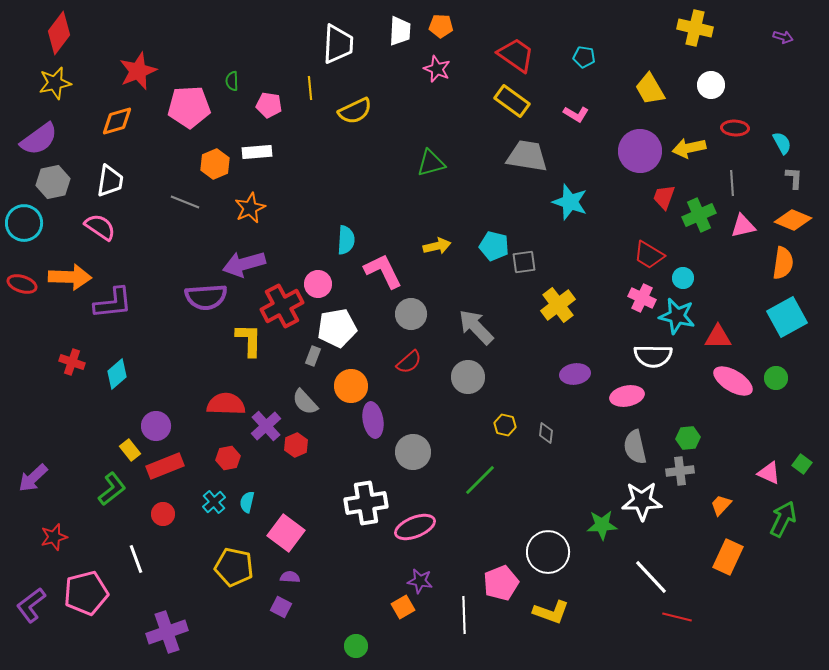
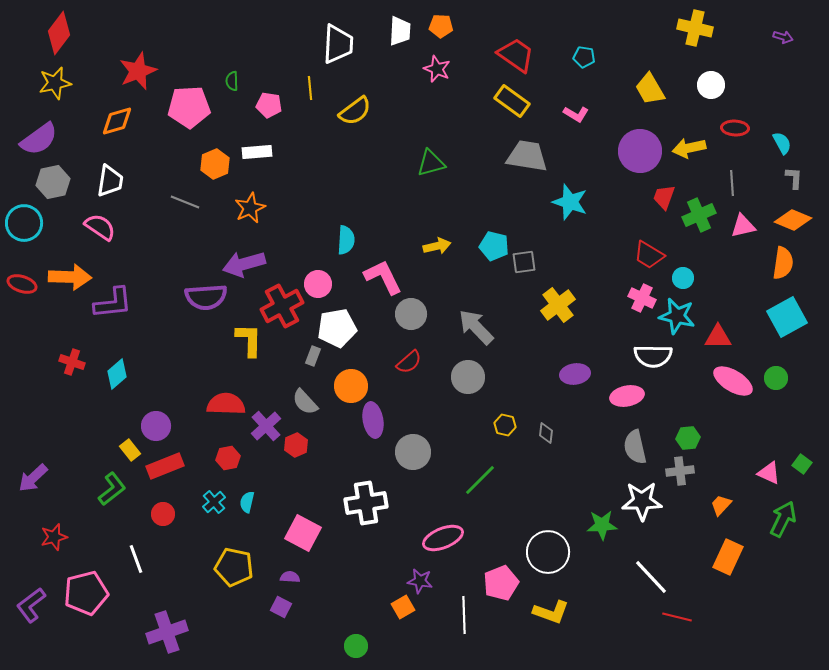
yellow semicircle at (355, 111): rotated 12 degrees counterclockwise
pink L-shape at (383, 271): moved 6 px down
pink ellipse at (415, 527): moved 28 px right, 11 px down
pink square at (286, 533): moved 17 px right; rotated 9 degrees counterclockwise
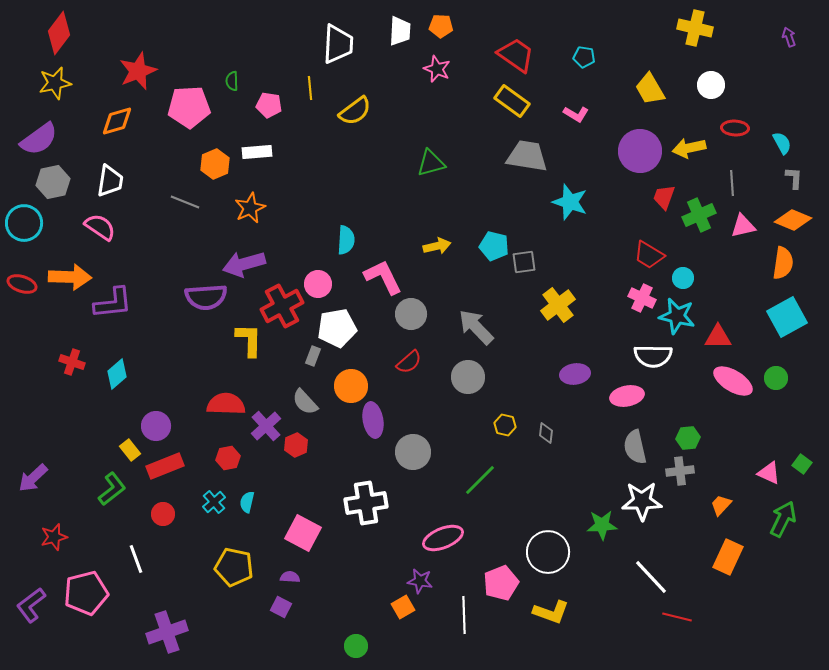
purple arrow at (783, 37): moved 6 px right; rotated 126 degrees counterclockwise
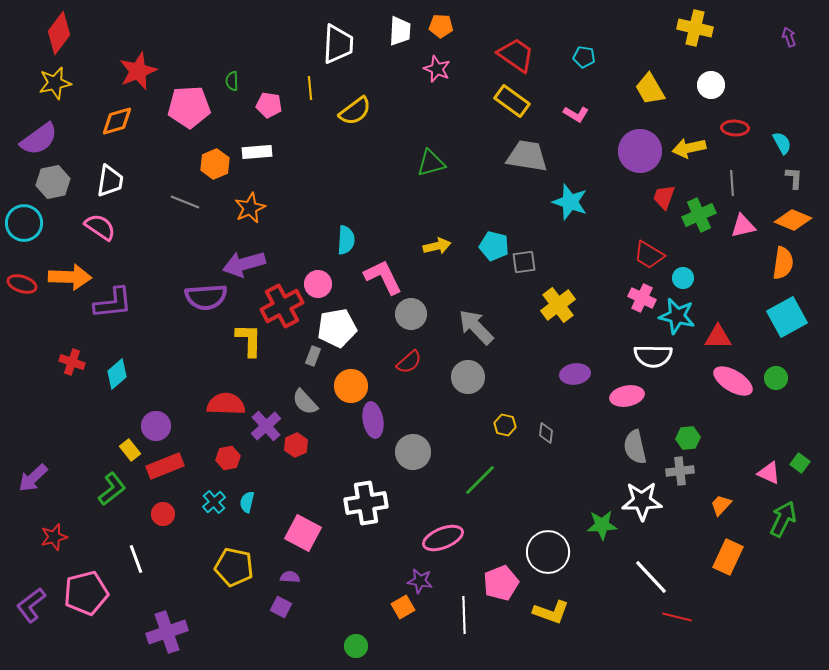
green square at (802, 464): moved 2 px left, 1 px up
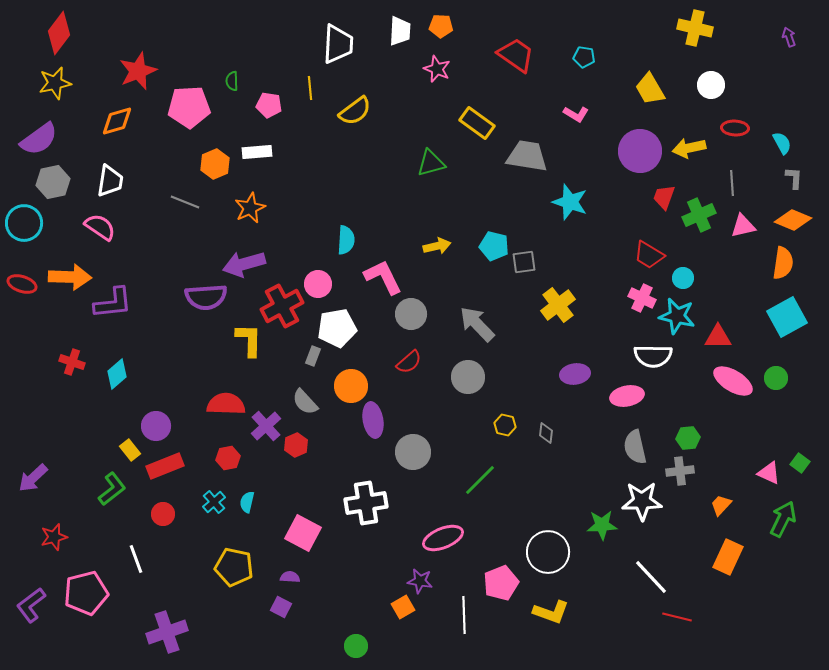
yellow rectangle at (512, 101): moved 35 px left, 22 px down
gray arrow at (476, 327): moved 1 px right, 3 px up
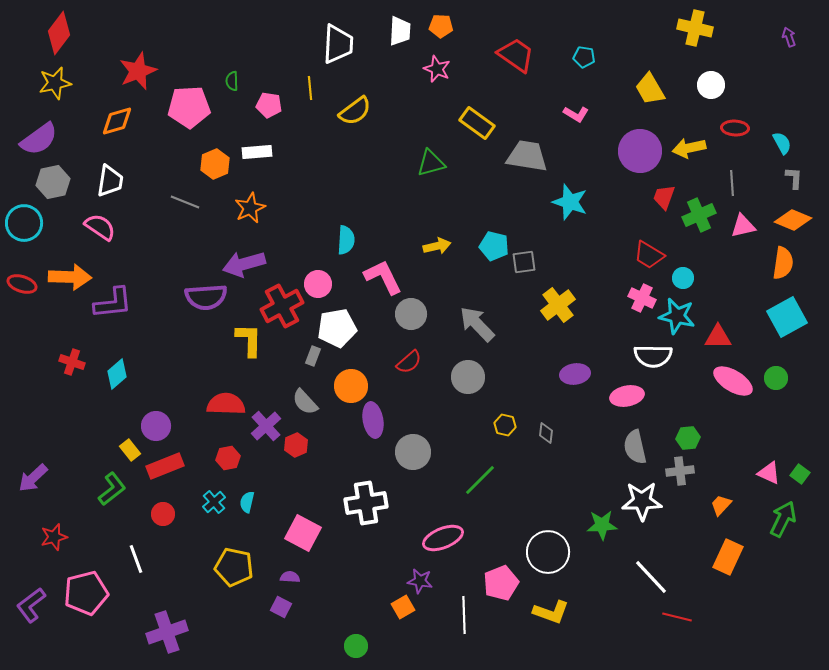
green square at (800, 463): moved 11 px down
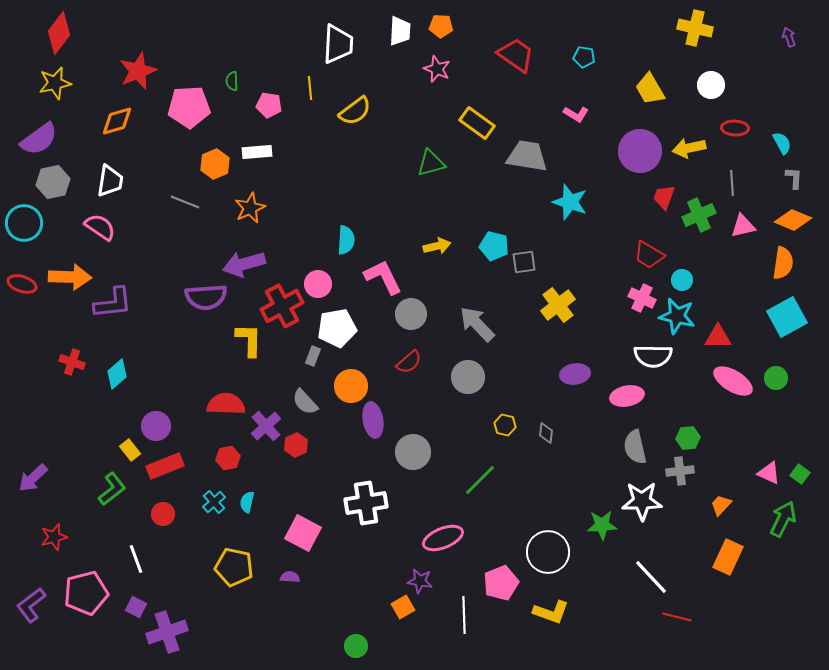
cyan circle at (683, 278): moved 1 px left, 2 px down
purple square at (281, 607): moved 145 px left
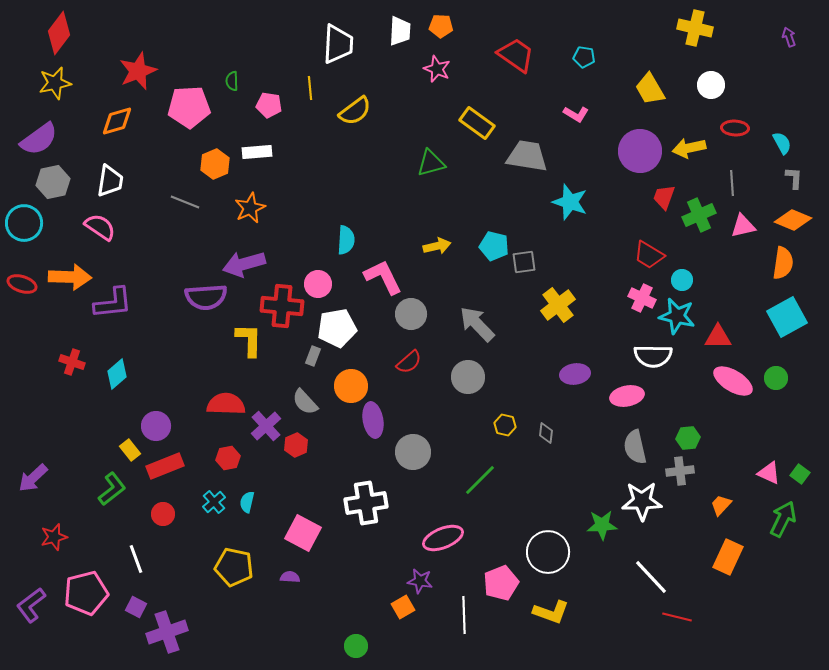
red cross at (282, 306): rotated 33 degrees clockwise
